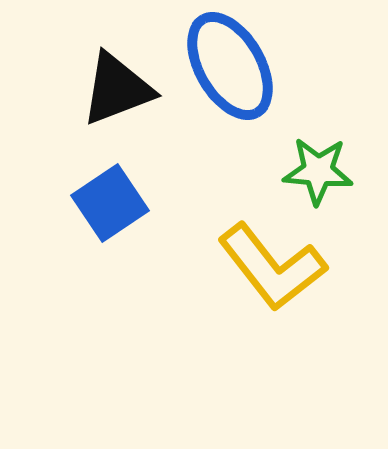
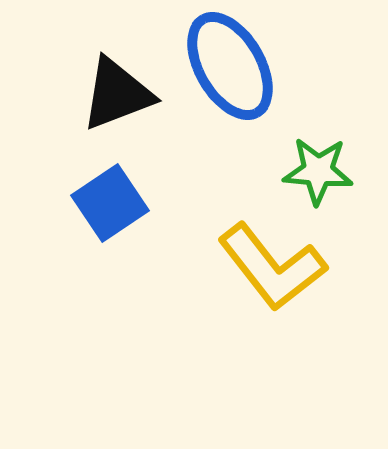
black triangle: moved 5 px down
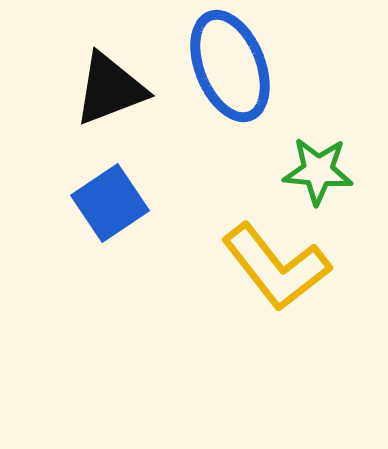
blue ellipse: rotated 8 degrees clockwise
black triangle: moved 7 px left, 5 px up
yellow L-shape: moved 4 px right
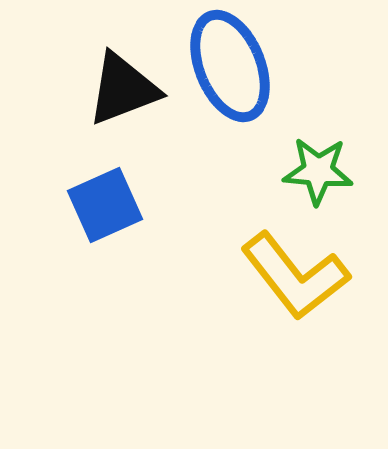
black triangle: moved 13 px right
blue square: moved 5 px left, 2 px down; rotated 10 degrees clockwise
yellow L-shape: moved 19 px right, 9 px down
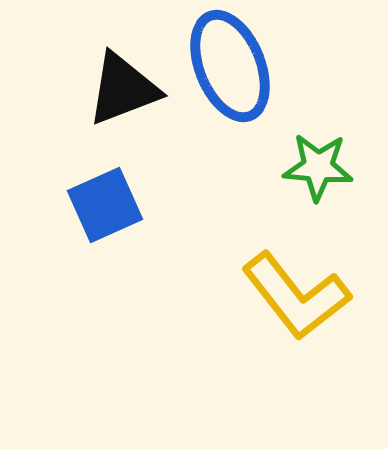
green star: moved 4 px up
yellow L-shape: moved 1 px right, 20 px down
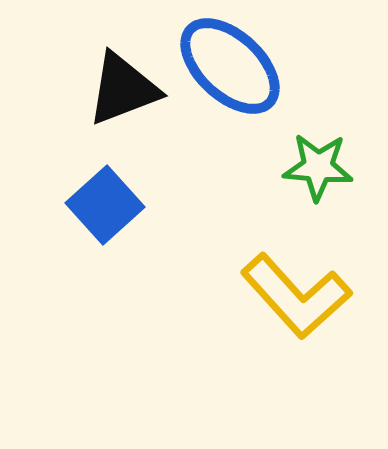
blue ellipse: rotated 25 degrees counterclockwise
blue square: rotated 18 degrees counterclockwise
yellow L-shape: rotated 4 degrees counterclockwise
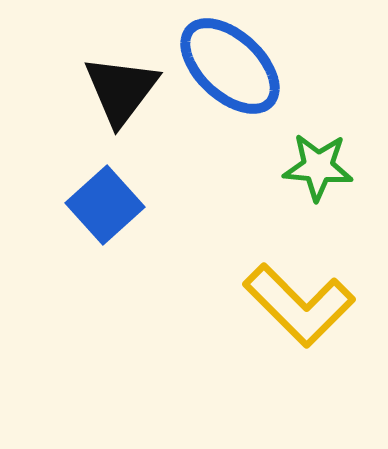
black triangle: moved 2 px left, 1 px down; rotated 32 degrees counterclockwise
yellow L-shape: moved 3 px right, 9 px down; rotated 3 degrees counterclockwise
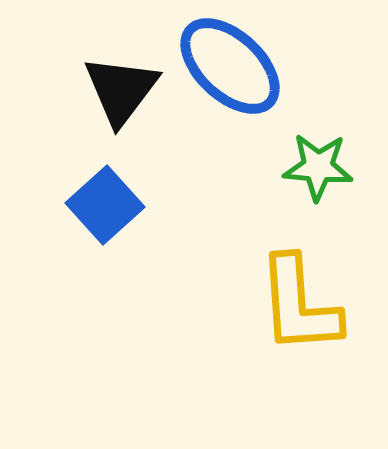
yellow L-shape: rotated 41 degrees clockwise
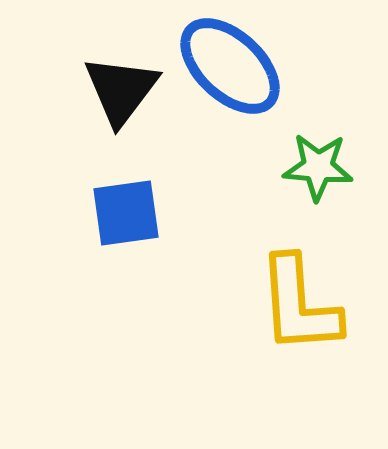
blue square: moved 21 px right, 8 px down; rotated 34 degrees clockwise
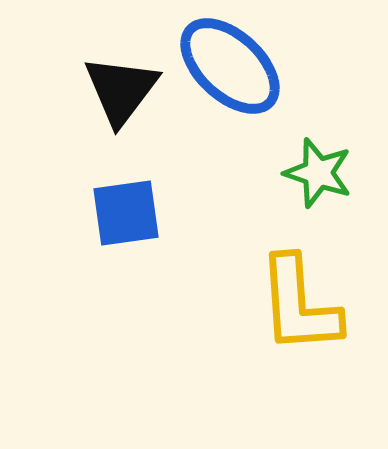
green star: moved 6 px down; rotated 14 degrees clockwise
